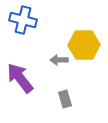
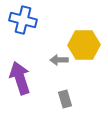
purple arrow: rotated 20 degrees clockwise
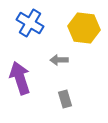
blue cross: moved 7 px right, 3 px down; rotated 16 degrees clockwise
yellow hexagon: moved 17 px up; rotated 8 degrees clockwise
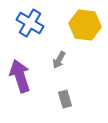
yellow hexagon: moved 1 px right, 3 px up
gray arrow: rotated 60 degrees counterclockwise
purple arrow: moved 2 px up
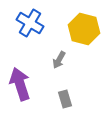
yellow hexagon: moved 1 px left, 4 px down; rotated 8 degrees clockwise
purple arrow: moved 8 px down
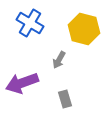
purple arrow: moved 2 px right, 1 px up; rotated 92 degrees counterclockwise
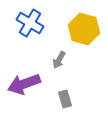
purple arrow: moved 2 px right, 1 px down
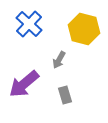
blue cross: moved 1 px left, 1 px down; rotated 12 degrees clockwise
purple arrow: rotated 20 degrees counterclockwise
gray rectangle: moved 4 px up
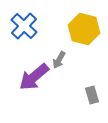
blue cross: moved 5 px left, 2 px down
purple arrow: moved 10 px right, 7 px up
gray rectangle: moved 27 px right
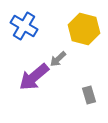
blue cross: rotated 12 degrees counterclockwise
gray arrow: moved 1 px left, 1 px up; rotated 18 degrees clockwise
gray rectangle: moved 3 px left
